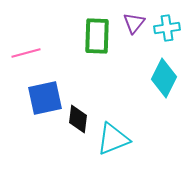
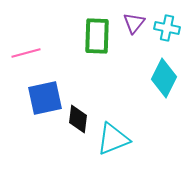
cyan cross: rotated 20 degrees clockwise
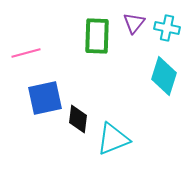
cyan diamond: moved 2 px up; rotated 9 degrees counterclockwise
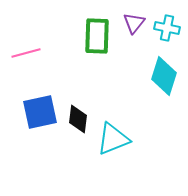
blue square: moved 5 px left, 14 px down
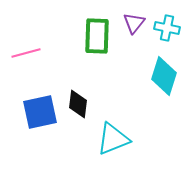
black diamond: moved 15 px up
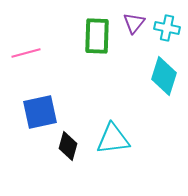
black diamond: moved 10 px left, 42 px down; rotated 8 degrees clockwise
cyan triangle: rotated 15 degrees clockwise
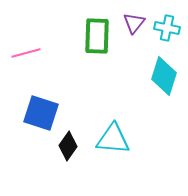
blue square: moved 1 px right, 1 px down; rotated 30 degrees clockwise
cyan triangle: rotated 12 degrees clockwise
black diamond: rotated 20 degrees clockwise
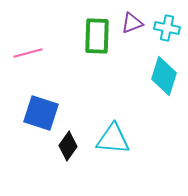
purple triangle: moved 2 px left; rotated 30 degrees clockwise
pink line: moved 2 px right
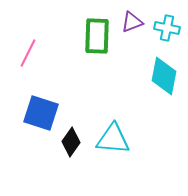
purple triangle: moved 1 px up
pink line: rotated 48 degrees counterclockwise
cyan diamond: rotated 6 degrees counterclockwise
black diamond: moved 3 px right, 4 px up
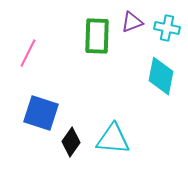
cyan diamond: moved 3 px left
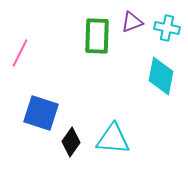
pink line: moved 8 px left
